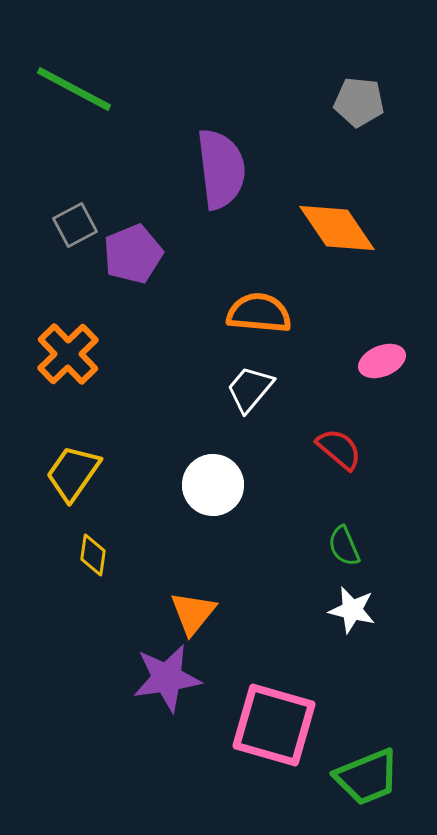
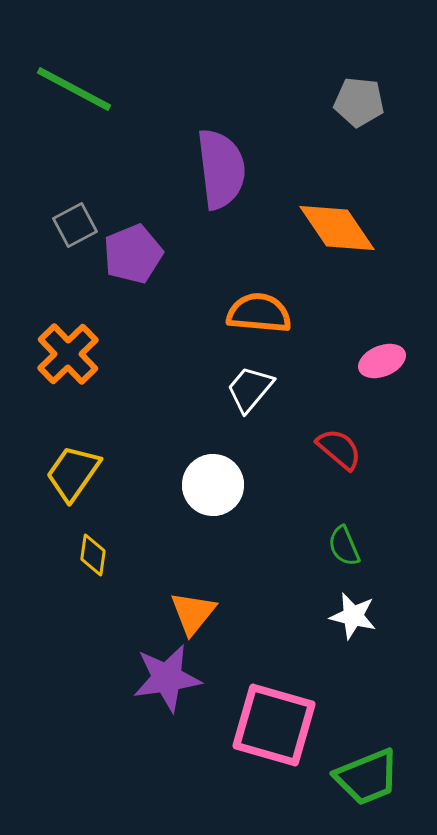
white star: moved 1 px right, 6 px down
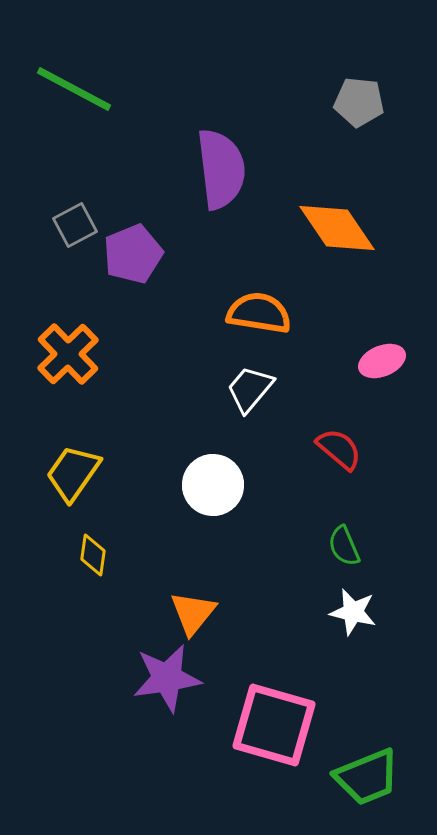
orange semicircle: rotated 4 degrees clockwise
white star: moved 4 px up
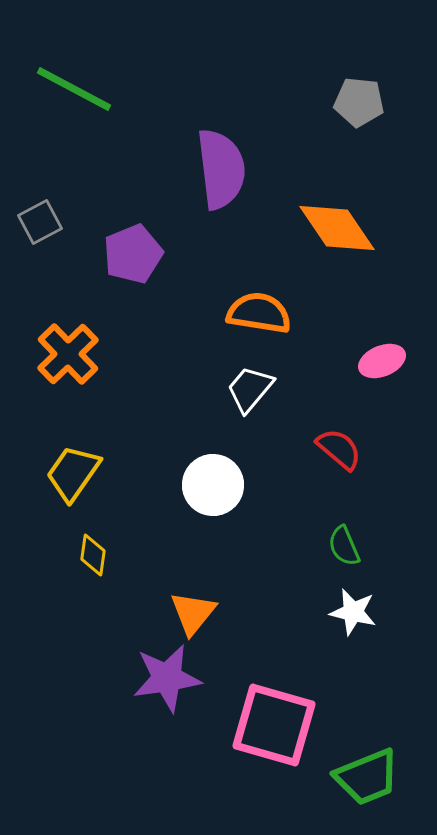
gray square: moved 35 px left, 3 px up
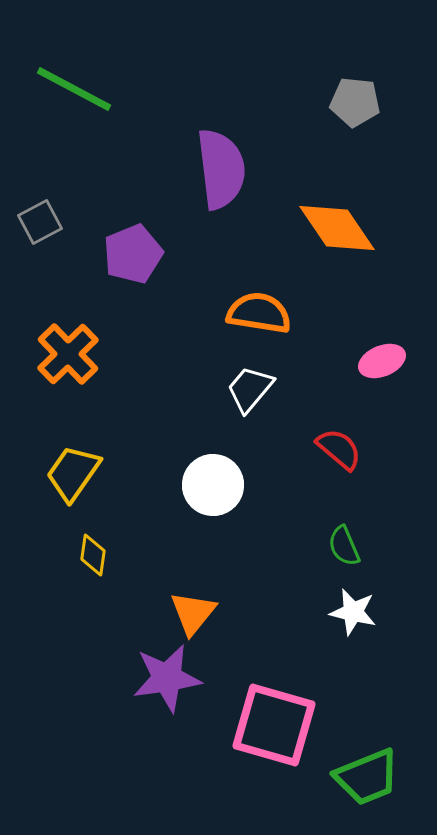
gray pentagon: moved 4 px left
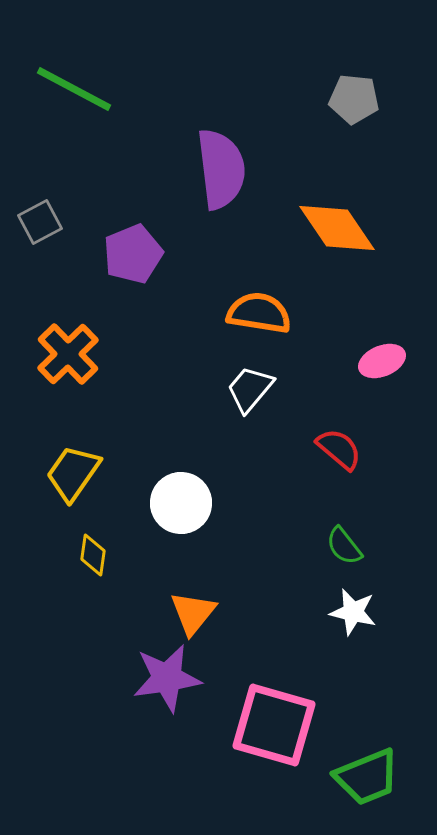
gray pentagon: moved 1 px left, 3 px up
white circle: moved 32 px left, 18 px down
green semicircle: rotated 15 degrees counterclockwise
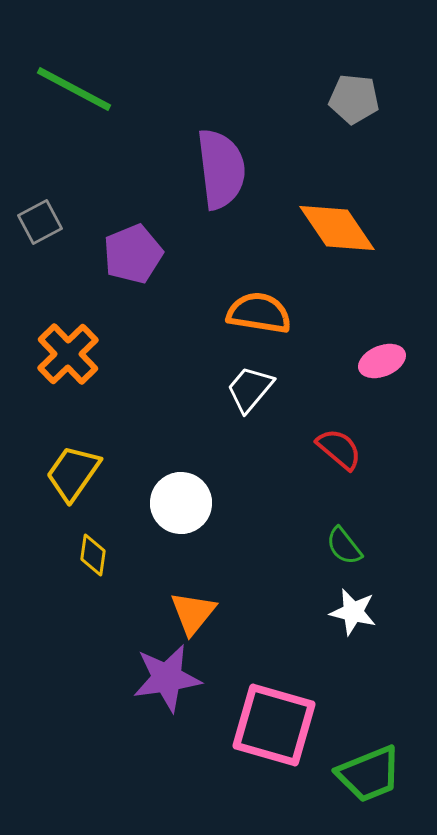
green trapezoid: moved 2 px right, 3 px up
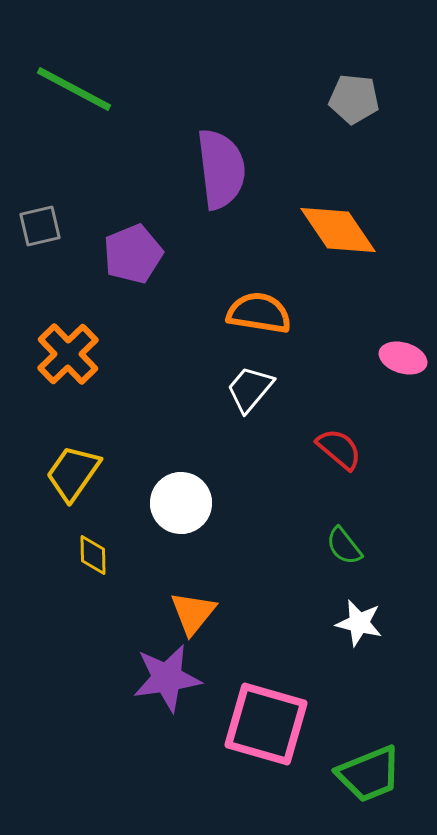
gray square: moved 4 px down; rotated 15 degrees clockwise
orange diamond: moved 1 px right, 2 px down
pink ellipse: moved 21 px right, 3 px up; rotated 39 degrees clockwise
yellow diamond: rotated 9 degrees counterclockwise
white star: moved 6 px right, 11 px down
pink square: moved 8 px left, 1 px up
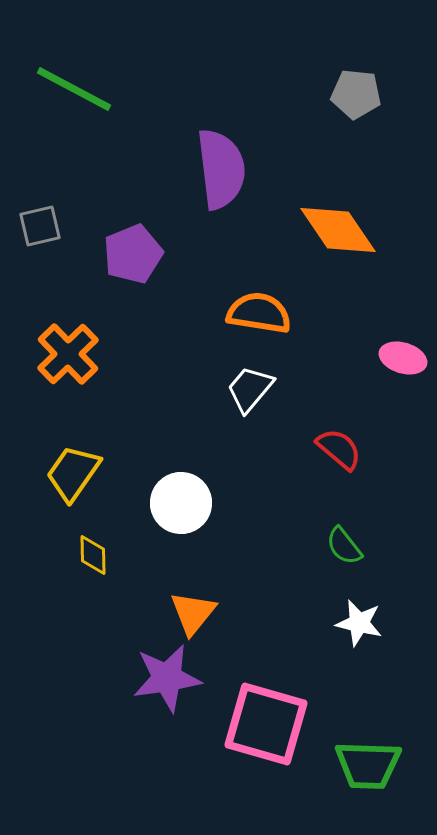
gray pentagon: moved 2 px right, 5 px up
green trapezoid: moved 1 px left, 9 px up; rotated 24 degrees clockwise
